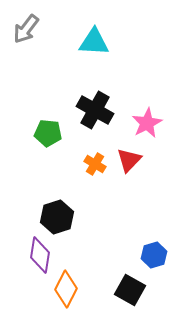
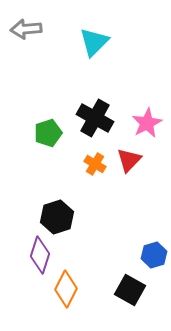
gray arrow: rotated 48 degrees clockwise
cyan triangle: rotated 48 degrees counterclockwise
black cross: moved 8 px down
green pentagon: rotated 24 degrees counterclockwise
purple diamond: rotated 9 degrees clockwise
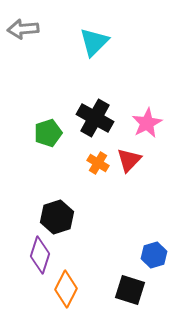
gray arrow: moved 3 px left
orange cross: moved 3 px right, 1 px up
black square: rotated 12 degrees counterclockwise
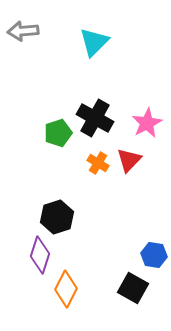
gray arrow: moved 2 px down
green pentagon: moved 10 px right
blue hexagon: rotated 25 degrees clockwise
black square: moved 3 px right, 2 px up; rotated 12 degrees clockwise
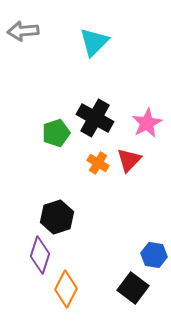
green pentagon: moved 2 px left
black square: rotated 8 degrees clockwise
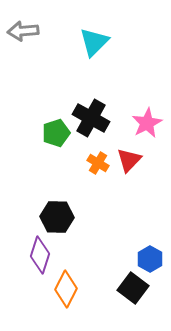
black cross: moved 4 px left
black hexagon: rotated 20 degrees clockwise
blue hexagon: moved 4 px left, 4 px down; rotated 20 degrees clockwise
